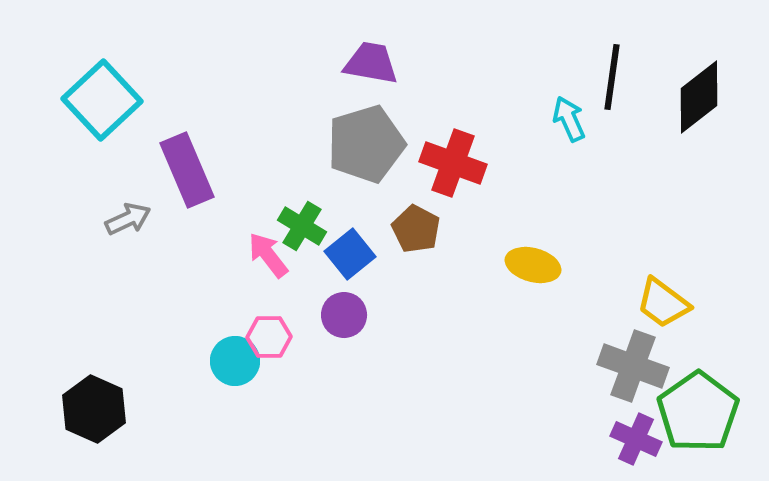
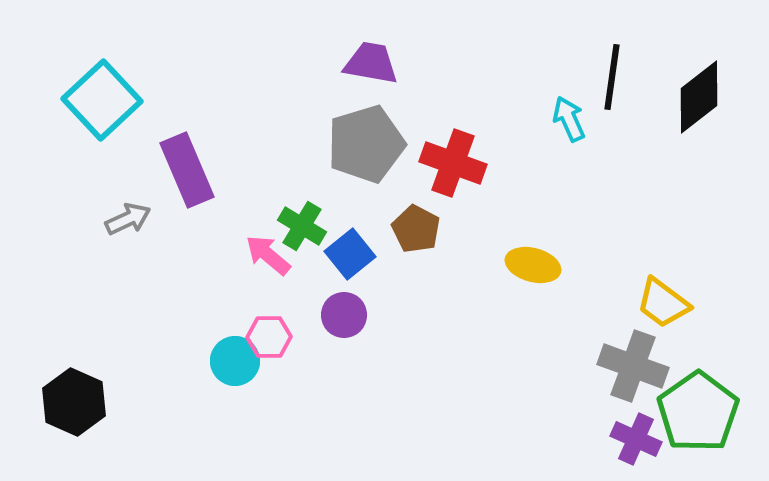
pink arrow: rotated 12 degrees counterclockwise
black hexagon: moved 20 px left, 7 px up
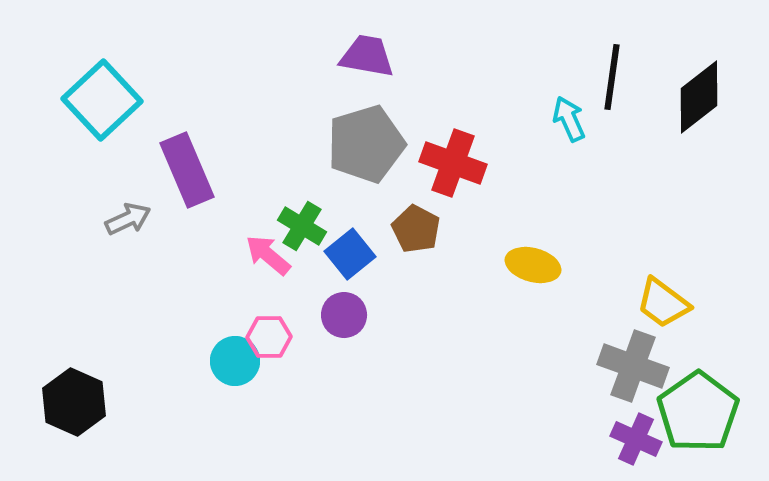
purple trapezoid: moved 4 px left, 7 px up
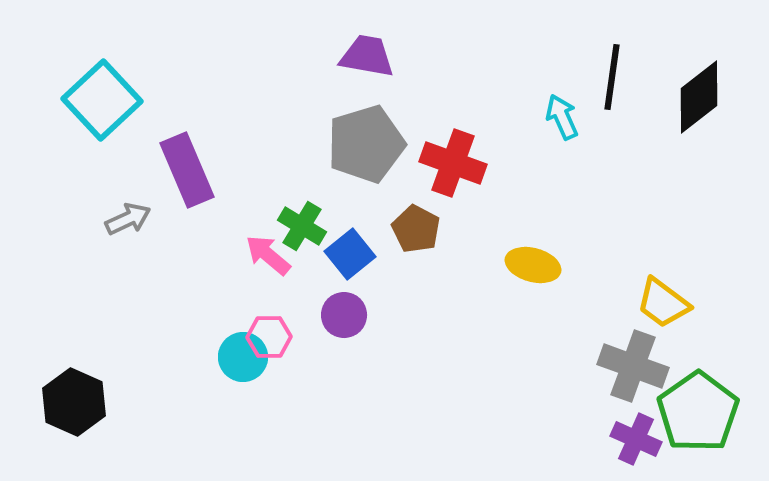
cyan arrow: moved 7 px left, 2 px up
cyan circle: moved 8 px right, 4 px up
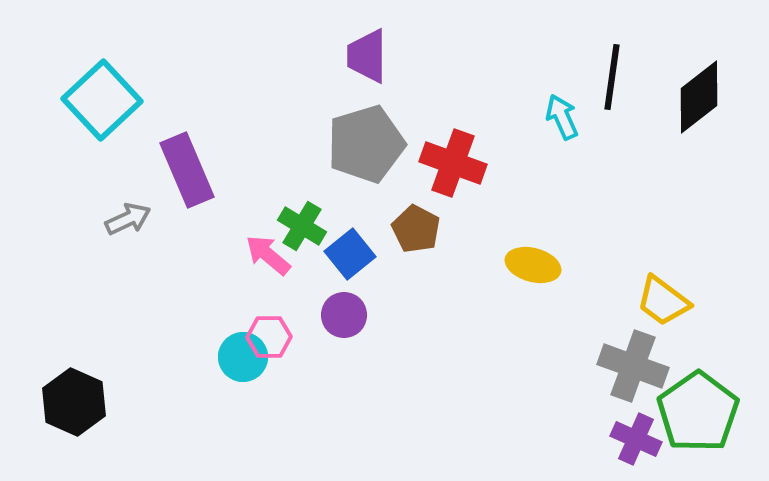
purple trapezoid: rotated 100 degrees counterclockwise
yellow trapezoid: moved 2 px up
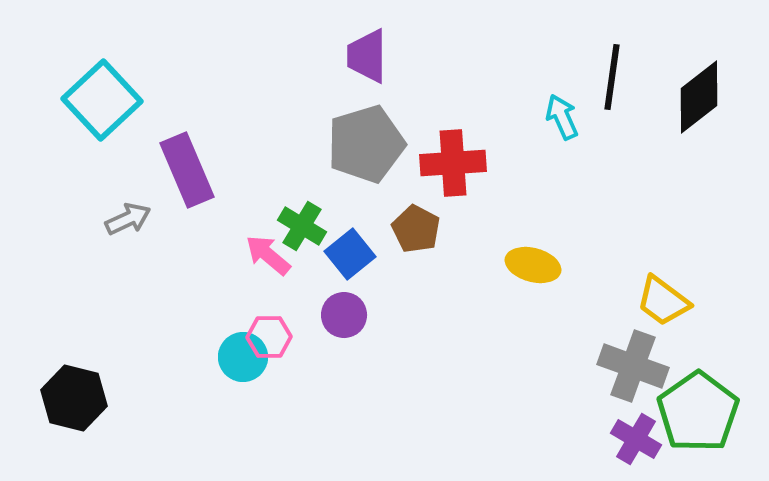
red cross: rotated 24 degrees counterclockwise
black hexagon: moved 4 px up; rotated 10 degrees counterclockwise
purple cross: rotated 6 degrees clockwise
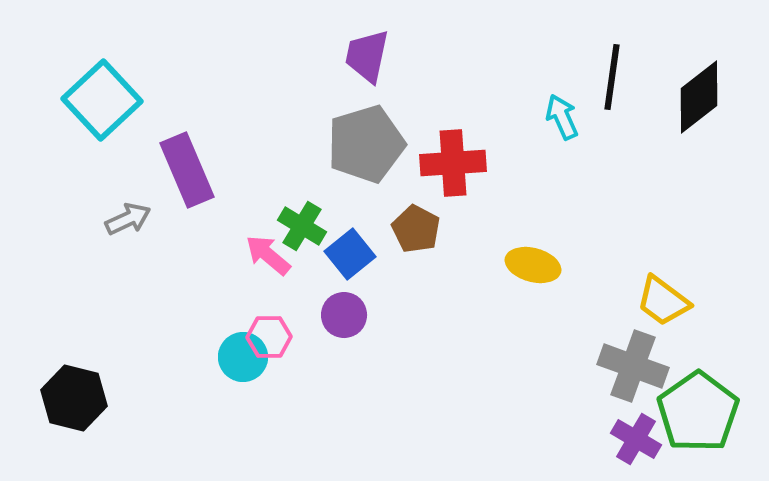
purple trapezoid: rotated 12 degrees clockwise
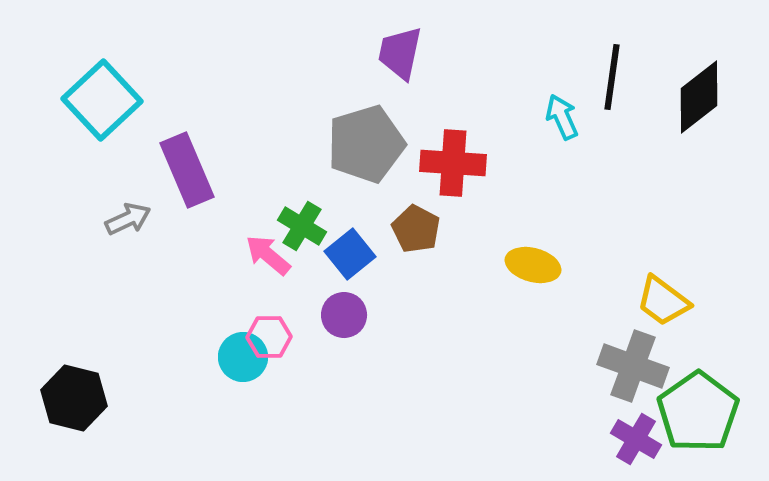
purple trapezoid: moved 33 px right, 3 px up
red cross: rotated 8 degrees clockwise
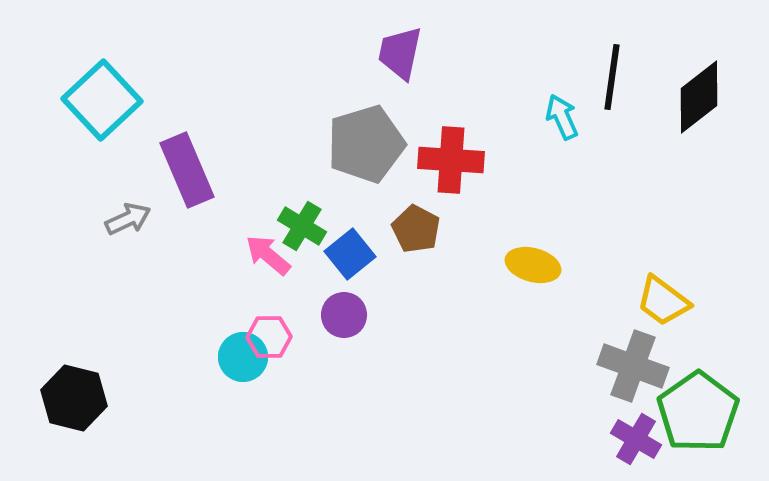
red cross: moved 2 px left, 3 px up
